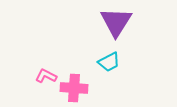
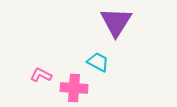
cyan trapezoid: moved 11 px left; rotated 125 degrees counterclockwise
pink L-shape: moved 5 px left, 1 px up
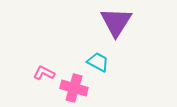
pink L-shape: moved 3 px right, 2 px up
pink cross: rotated 12 degrees clockwise
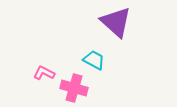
purple triangle: rotated 20 degrees counterclockwise
cyan trapezoid: moved 4 px left, 2 px up
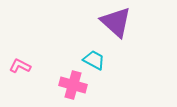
pink L-shape: moved 24 px left, 7 px up
pink cross: moved 1 px left, 3 px up
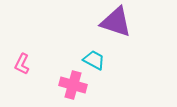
purple triangle: rotated 24 degrees counterclockwise
pink L-shape: moved 2 px right, 2 px up; rotated 90 degrees counterclockwise
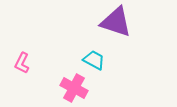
pink L-shape: moved 1 px up
pink cross: moved 1 px right, 3 px down; rotated 12 degrees clockwise
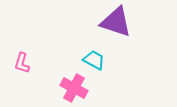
pink L-shape: rotated 10 degrees counterclockwise
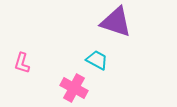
cyan trapezoid: moved 3 px right
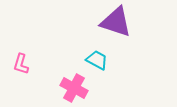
pink L-shape: moved 1 px left, 1 px down
